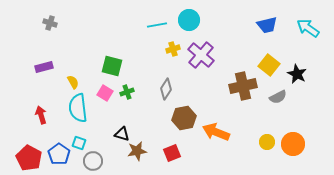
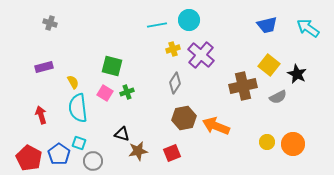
gray diamond: moved 9 px right, 6 px up
orange arrow: moved 6 px up
brown star: moved 1 px right
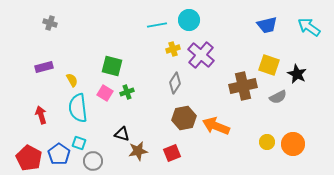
cyan arrow: moved 1 px right, 1 px up
yellow square: rotated 20 degrees counterclockwise
yellow semicircle: moved 1 px left, 2 px up
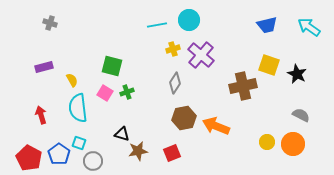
gray semicircle: moved 23 px right, 18 px down; rotated 126 degrees counterclockwise
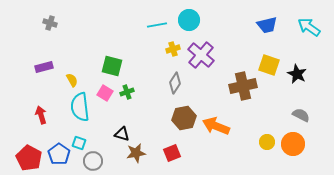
cyan semicircle: moved 2 px right, 1 px up
brown star: moved 2 px left, 2 px down
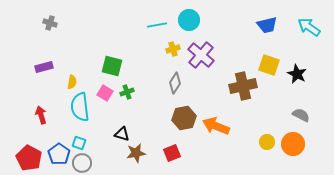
yellow semicircle: moved 2 px down; rotated 40 degrees clockwise
gray circle: moved 11 px left, 2 px down
